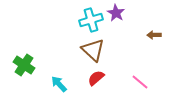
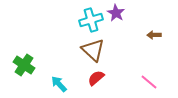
pink line: moved 9 px right
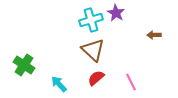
pink line: moved 18 px left; rotated 24 degrees clockwise
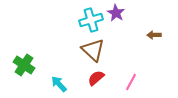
pink line: rotated 54 degrees clockwise
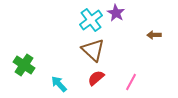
cyan cross: rotated 20 degrees counterclockwise
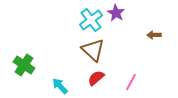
cyan arrow: moved 1 px right, 2 px down
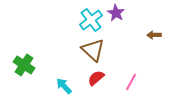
cyan arrow: moved 4 px right
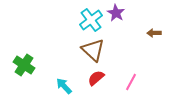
brown arrow: moved 2 px up
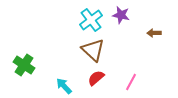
purple star: moved 5 px right, 2 px down; rotated 18 degrees counterclockwise
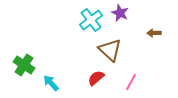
purple star: moved 1 px left, 2 px up; rotated 12 degrees clockwise
brown triangle: moved 17 px right
cyan arrow: moved 13 px left, 3 px up
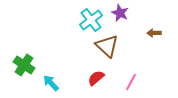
brown triangle: moved 3 px left, 4 px up
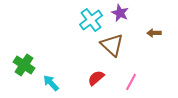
brown triangle: moved 5 px right, 1 px up
